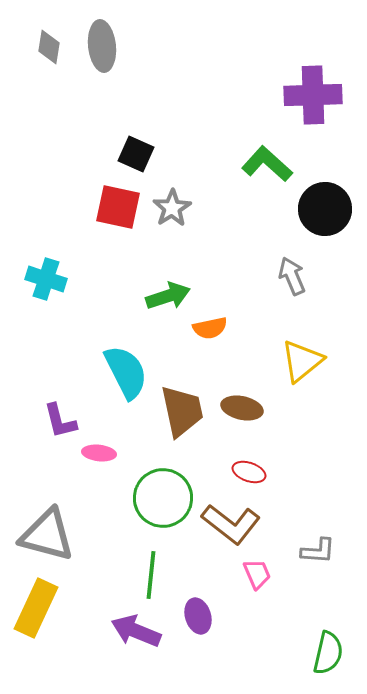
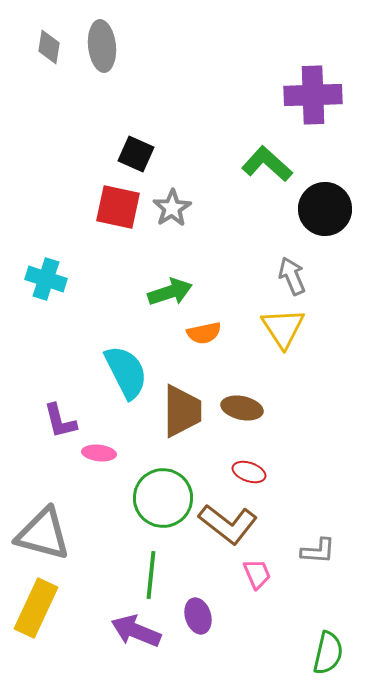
green arrow: moved 2 px right, 4 px up
orange semicircle: moved 6 px left, 5 px down
yellow triangle: moved 19 px left, 33 px up; rotated 24 degrees counterclockwise
brown trapezoid: rotated 12 degrees clockwise
brown L-shape: moved 3 px left
gray triangle: moved 4 px left, 1 px up
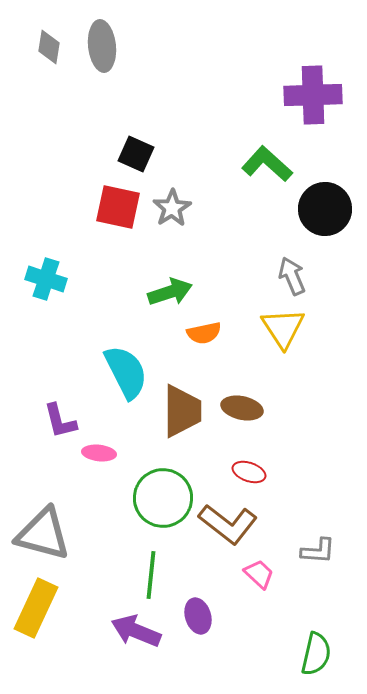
pink trapezoid: moved 2 px right; rotated 24 degrees counterclockwise
green semicircle: moved 12 px left, 1 px down
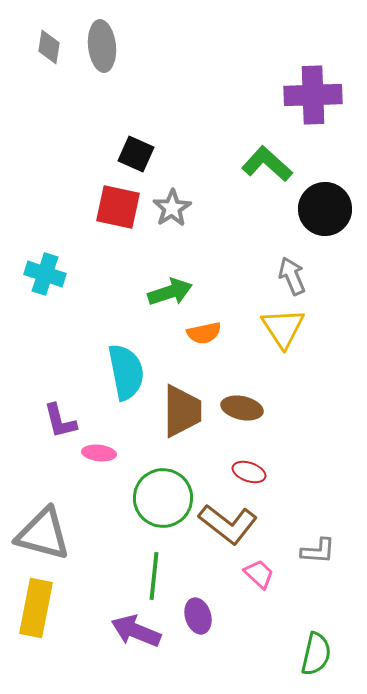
cyan cross: moved 1 px left, 5 px up
cyan semicircle: rotated 16 degrees clockwise
green line: moved 3 px right, 1 px down
yellow rectangle: rotated 14 degrees counterclockwise
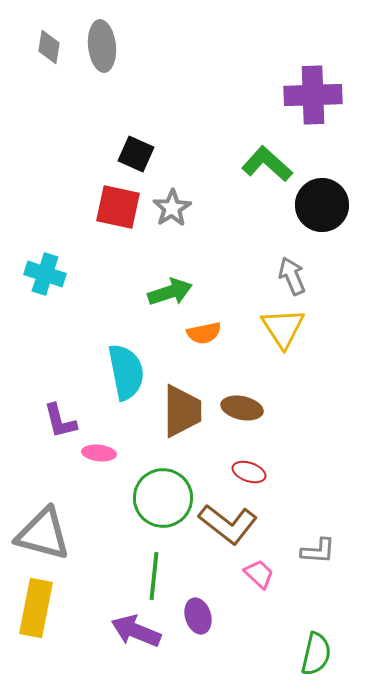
black circle: moved 3 px left, 4 px up
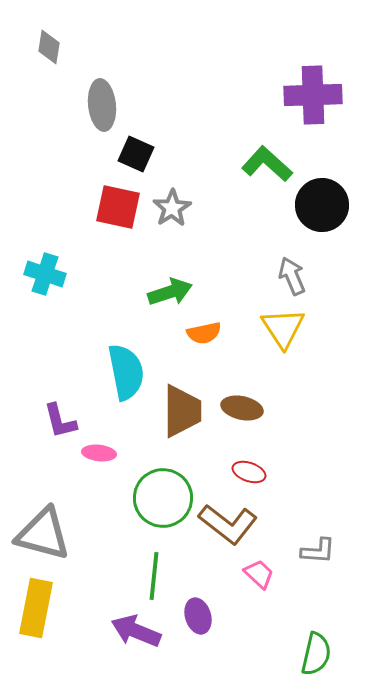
gray ellipse: moved 59 px down
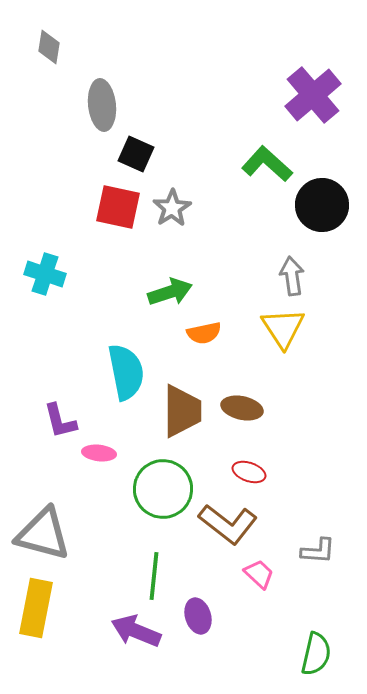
purple cross: rotated 38 degrees counterclockwise
gray arrow: rotated 15 degrees clockwise
green circle: moved 9 px up
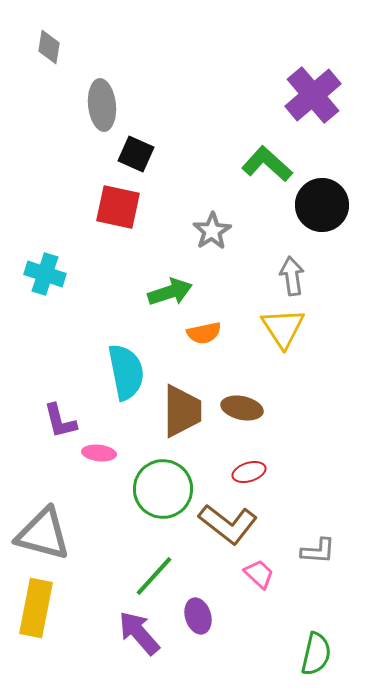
gray star: moved 40 px right, 23 px down
red ellipse: rotated 36 degrees counterclockwise
green line: rotated 36 degrees clockwise
purple arrow: moved 3 px right, 2 px down; rotated 27 degrees clockwise
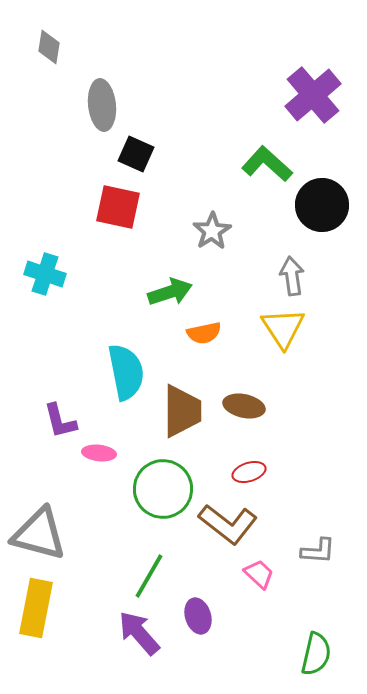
brown ellipse: moved 2 px right, 2 px up
gray triangle: moved 4 px left
green line: moved 5 px left; rotated 12 degrees counterclockwise
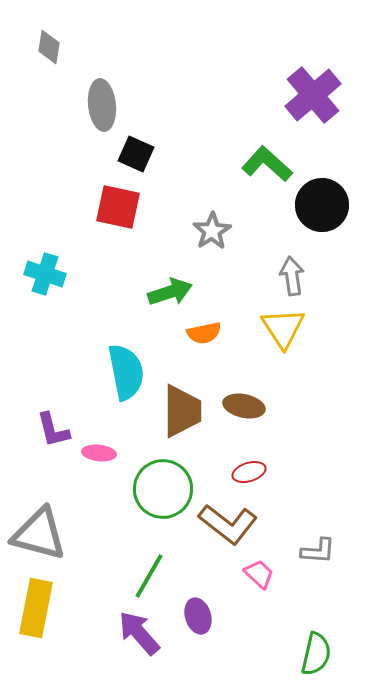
purple L-shape: moved 7 px left, 9 px down
